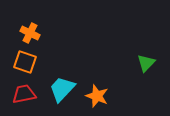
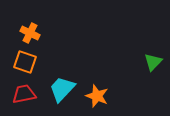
green triangle: moved 7 px right, 1 px up
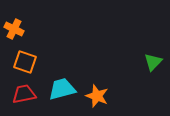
orange cross: moved 16 px left, 4 px up
cyan trapezoid: rotated 32 degrees clockwise
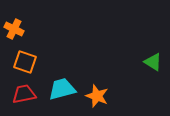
green triangle: rotated 42 degrees counterclockwise
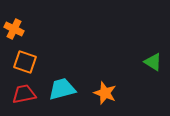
orange star: moved 8 px right, 3 px up
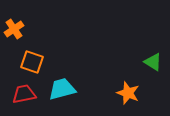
orange cross: rotated 30 degrees clockwise
orange square: moved 7 px right
orange star: moved 23 px right
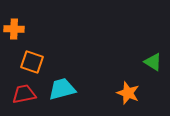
orange cross: rotated 36 degrees clockwise
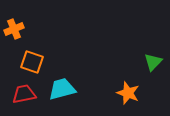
orange cross: rotated 24 degrees counterclockwise
green triangle: rotated 42 degrees clockwise
